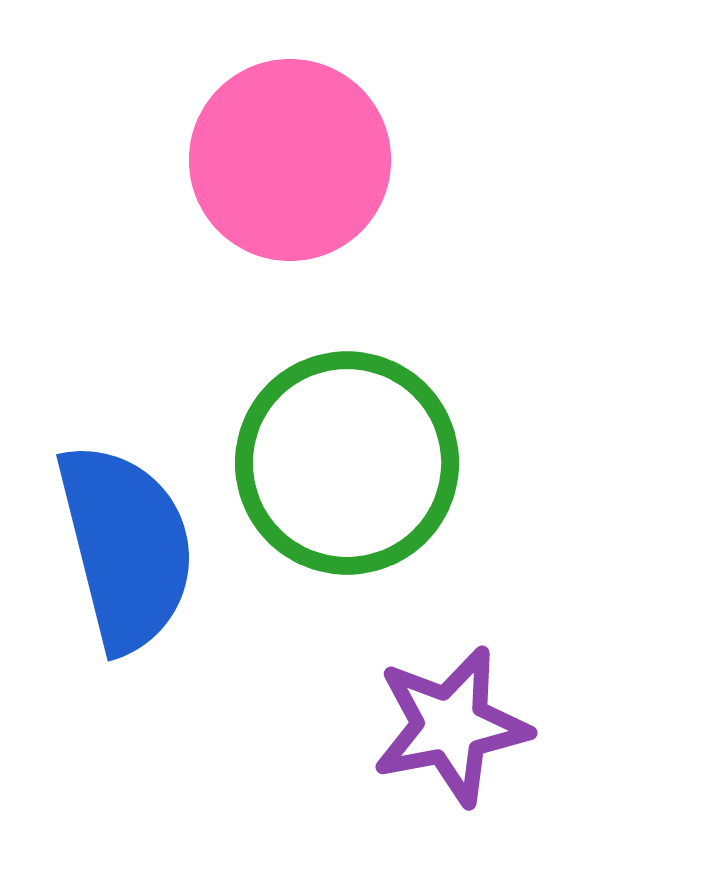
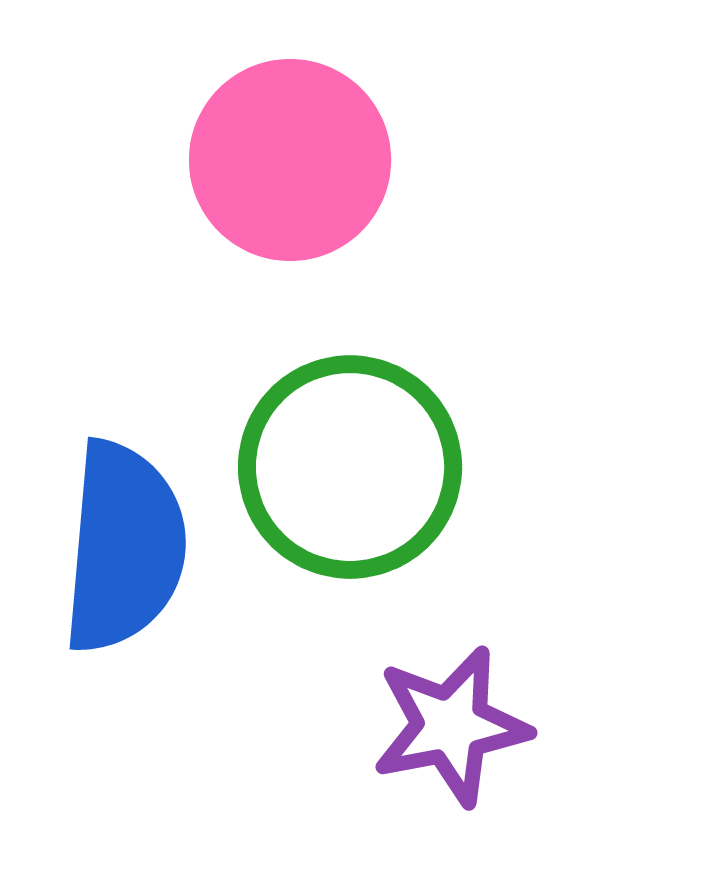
green circle: moved 3 px right, 4 px down
blue semicircle: moved 2 px left; rotated 19 degrees clockwise
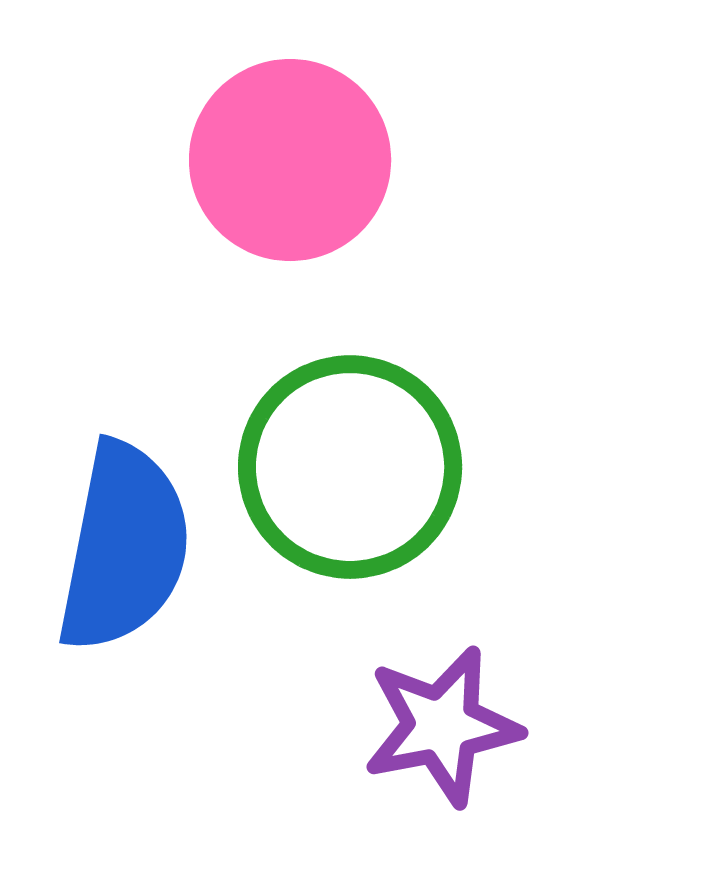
blue semicircle: rotated 6 degrees clockwise
purple star: moved 9 px left
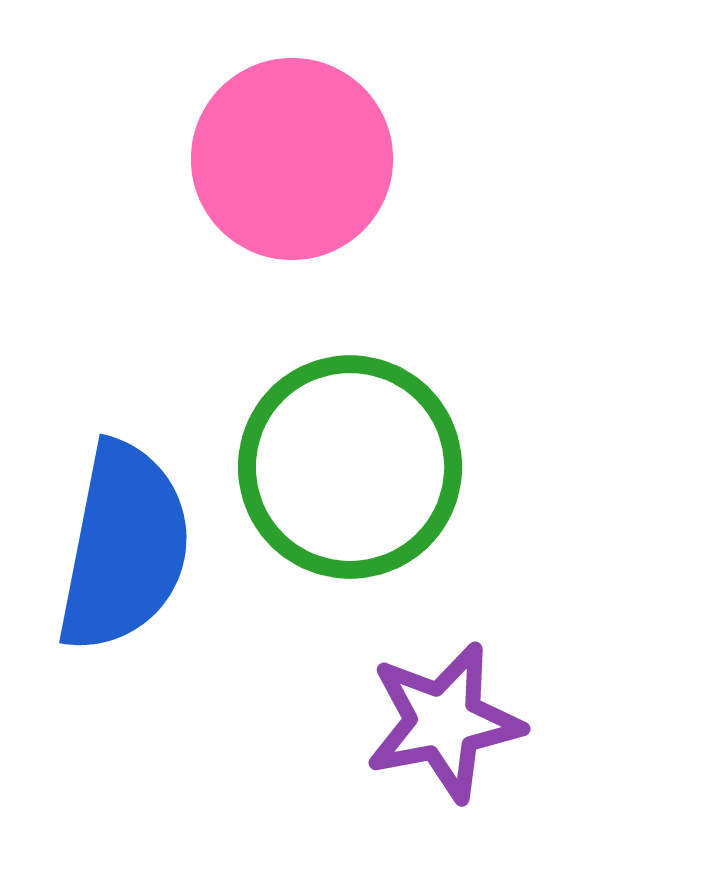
pink circle: moved 2 px right, 1 px up
purple star: moved 2 px right, 4 px up
